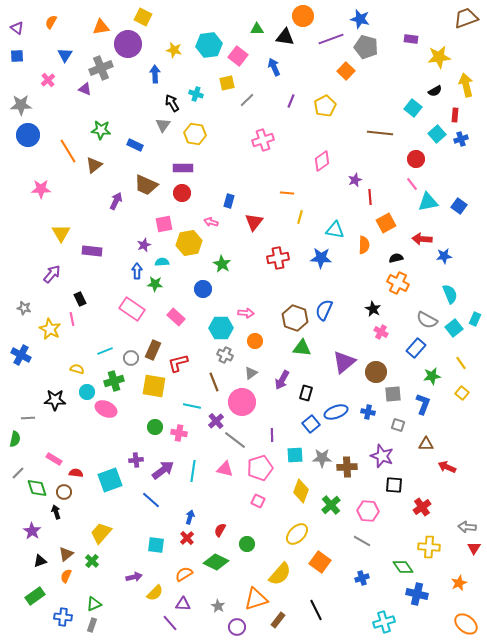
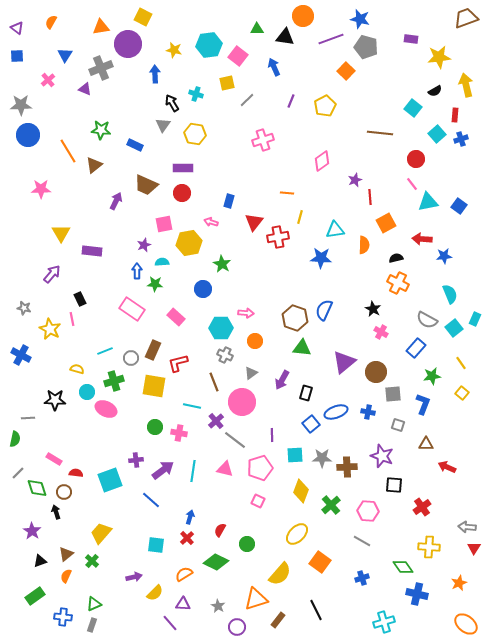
cyan triangle at (335, 230): rotated 18 degrees counterclockwise
red cross at (278, 258): moved 21 px up
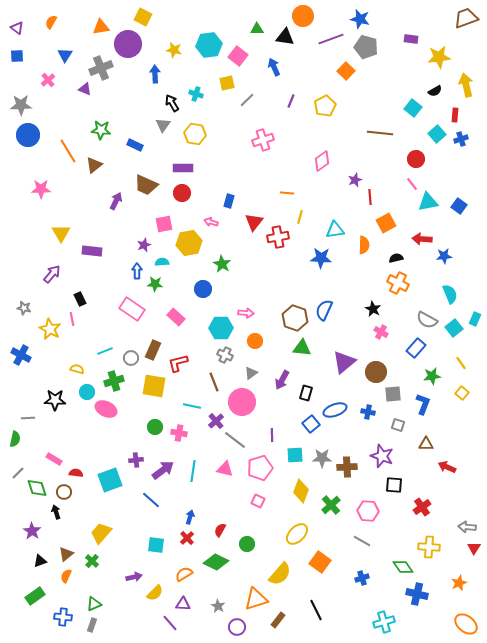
blue ellipse at (336, 412): moved 1 px left, 2 px up
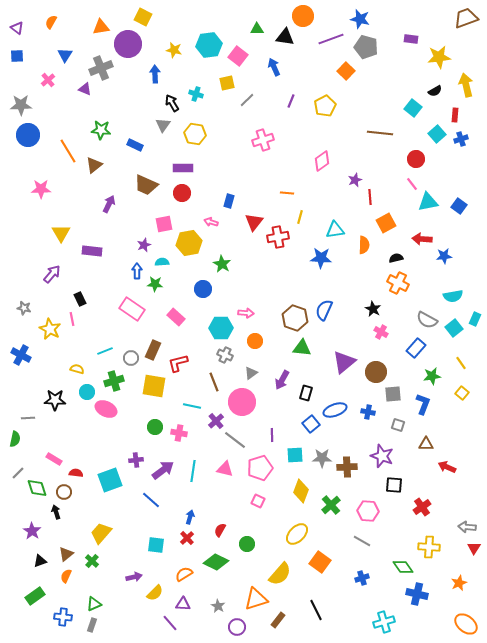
purple arrow at (116, 201): moved 7 px left, 3 px down
cyan semicircle at (450, 294): moved 3 px right, 2 px down; rotated 102 degrees clockwise
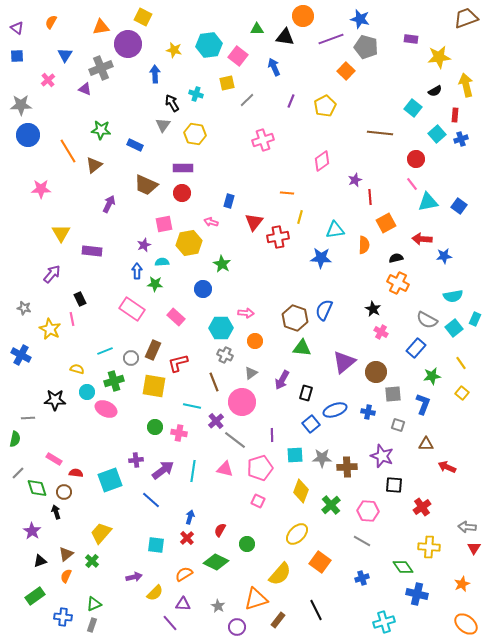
orange star at (459, 583): moved 3 px right, 1 px down
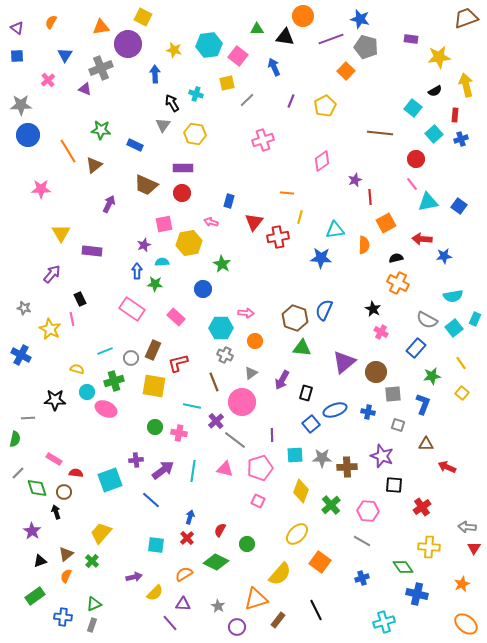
cyan square at (437, 134): moved 3 px left
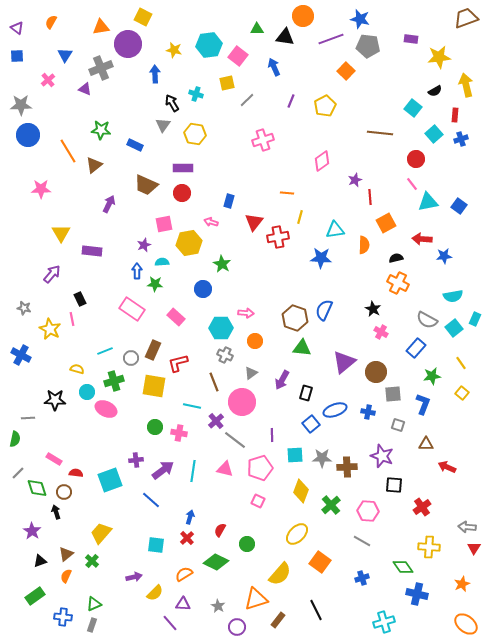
gray pentagon at (366, 47): moved 2 px right, 1 px up; rotated 10 degrees counterclockwise
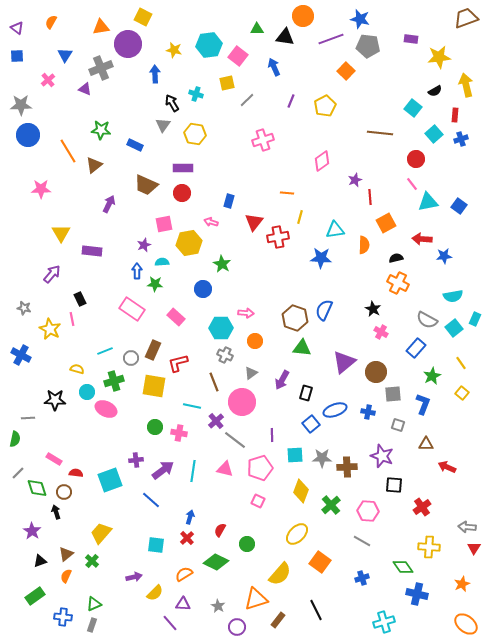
green star at (432, 376): rotated 18 degrees counterclockwise
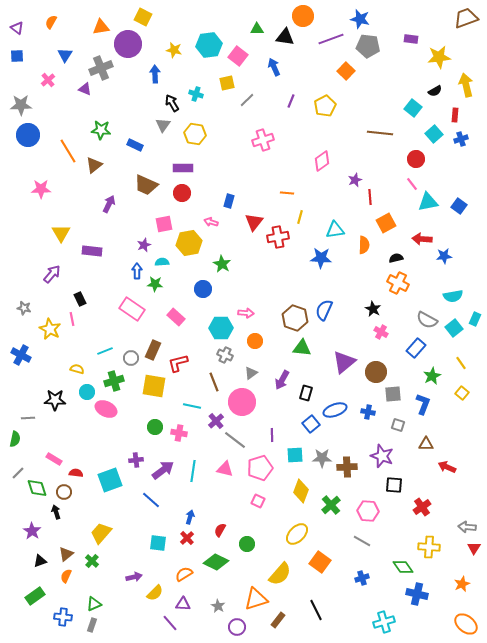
cyan square at (156, 545): moved 2 px right, 2 px up
